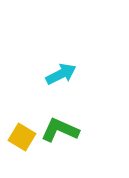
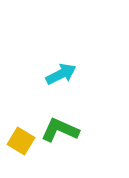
yellow square: moved 1 px left, 4 px down
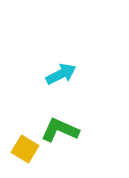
yellow square: moved 4 px right, 8 px down
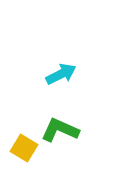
yellow square: moved 1 px left, 1 px up
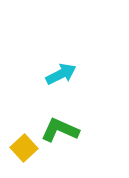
yellow square: rotated 16 degrees clockwise
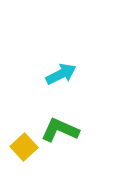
yellow square: moved 1 px up
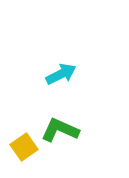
yellow square: rotated 8 degrees clockwise
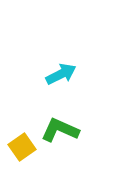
yellow square: moved 2 px left
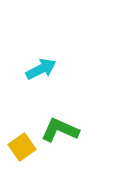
cyan arrow: moved 20 px left, 5 px up
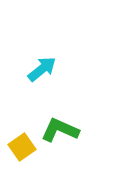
cyan arrow: moved 1 px right; rotated 12 degrees counterclockwise
